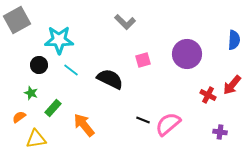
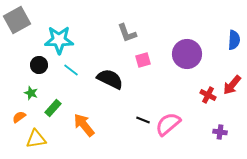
gray L-shape: moved 2 px right, 11 px down; rotated 25 degrees clockwise
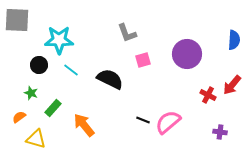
gray square: rotated 32 degrees clockwise
pink semicircle: moved 2 px up
yellow triangle: rotated 25 degrees clockwise
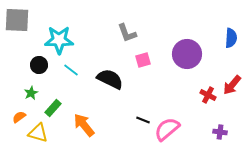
blue semicircle: moved 3 px left, 2 px up
green star: rotated 24 degrees clockwise
pink semicircle: moved 1 px left, 7 px down
yellow triangle: moved 2 px right, 6 px up
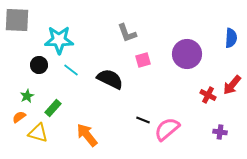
green star: moved 4 px left, 3 px down
orange arrow: moved 3 px right, 10 px down
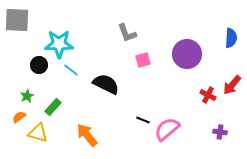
cyan star: moved 4 px down
black semicircle: moved 4 px left, 5 px down
green rectangle: moved 1 px up
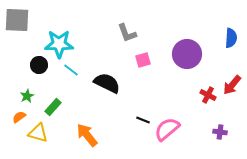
black semicircle: moved 1 px right, 1 px up
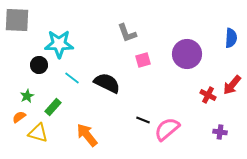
cyan line: moved 1 px right, 8 px down
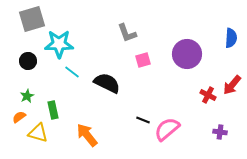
gray square: moved 15 px right, 1 px up; rotated 20 degrees counterclockwise
black circle: moved 11 px left, 4 px up
cyan line: moved 6 px up
green rectangle: moved 3 px down; rotated 54 degrees counterclockwise
